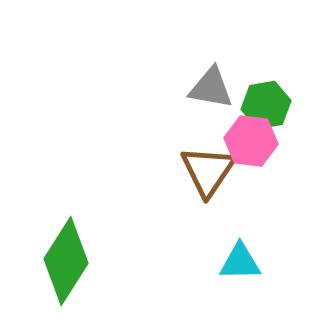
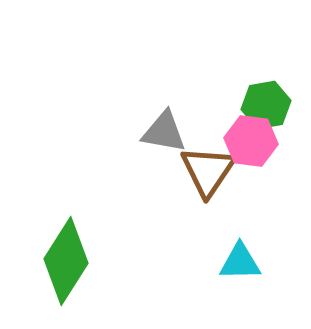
gray triangle: moved 47 px left, 44 px down
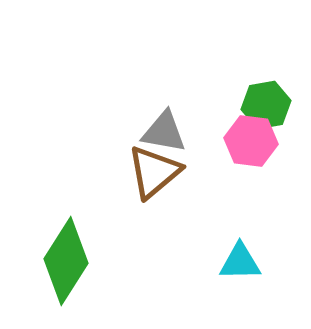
brown triangle: moved 54 px left, 1 px down; rotated 16 degrees clockwise
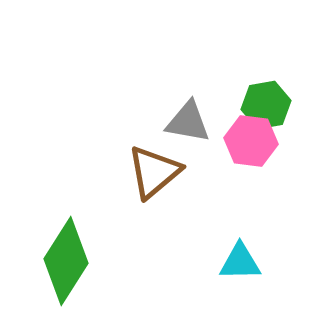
gray triangle: moved 24 px right, 10 px up
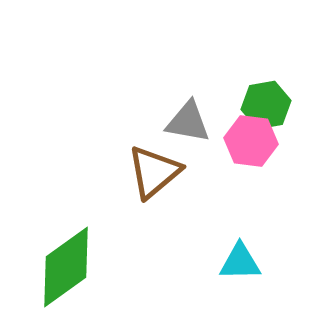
green diamond: moved 6 px down; rotated 22 degrees clockwise
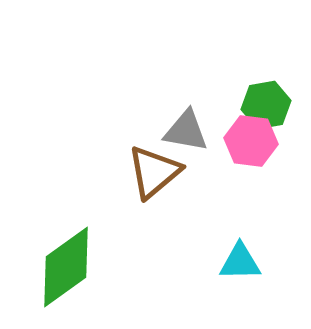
gray triangle: moved 2 px left, 9 px down
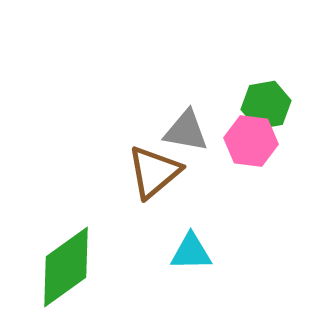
cyan triangle: moved 49 px left, 10 px up
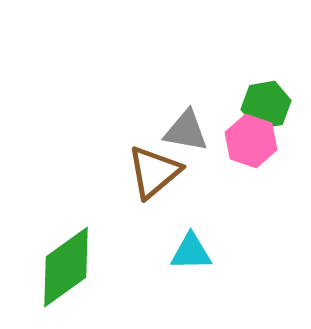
pink hexagon: rotated 12 degrees clockwise
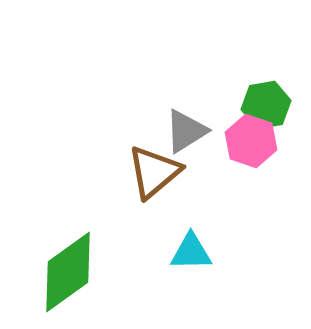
gray triangle: rotated 42 degrees counterclockwise
green diamond: moved 2 px right, 5 px down
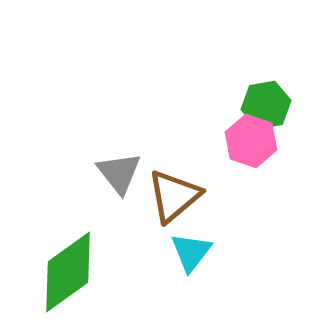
gray triangle: moved 67 px left, 42 px down; rotated 36 degrees counterclockwise
brown triangle: moved 20 px right, 24 px down
cyan triangle: rotated 51 degrees counterclockwise
